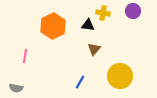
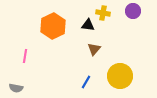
blue line: moved 6 px right
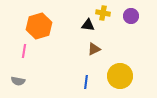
purple circle: moved 2 px left, 5 px down
orange hexagon: moved 14 px left; rotated 10 degrees clockwise
brown triangle: rotated 24 degrees clockwise
pink line: moved 1 px left, 5 px up
blue line: rotated 24 degrees counterclockwise
gray semicircle: moved 2 px right, 7 px up
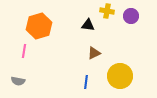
yellow cross: moved 4 px right, 2 px up
brown triangle: moved 4 px down
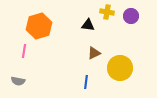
yellow cross: moved 1 px down
yellow circle: moved 8 px up
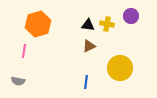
yellow cross: moved 12 px down
orange hexagon: moved 1 px left, 2 px up
brown triangle: moved 5 px left, 7 px up
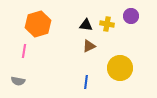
black triangle: moved 2 px left
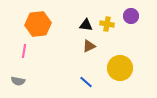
orange hexagon: rotated 10 degrees clockwise
blue line: rotated 56 degrees counterclockwise
